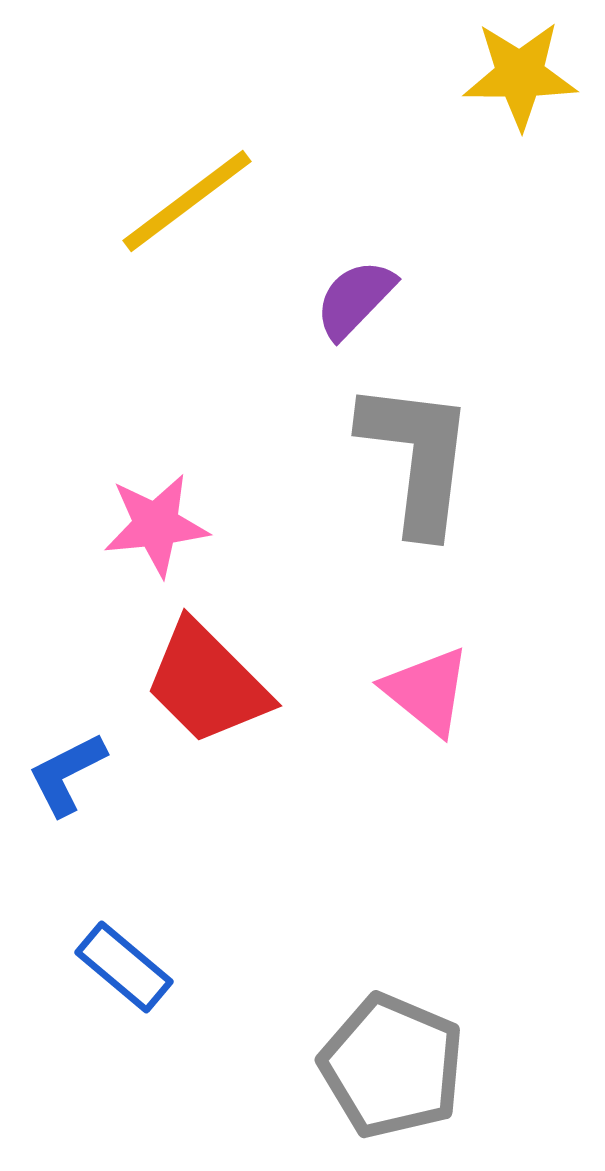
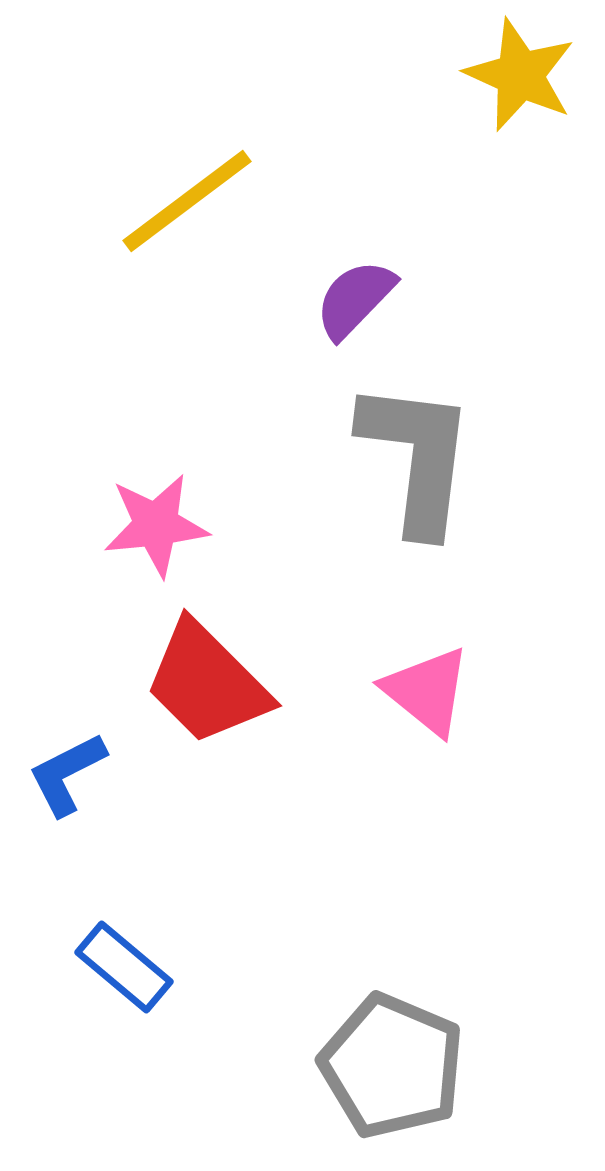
yellow star: rotated 24 degrees clockwise
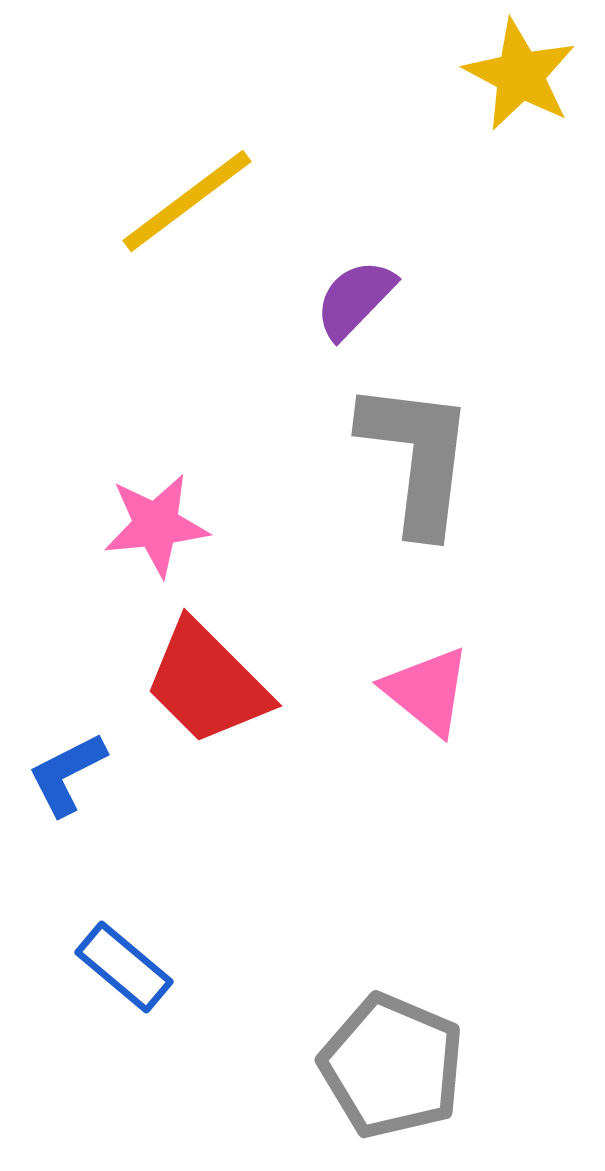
yellow star: rotated 4 degrees clockwise
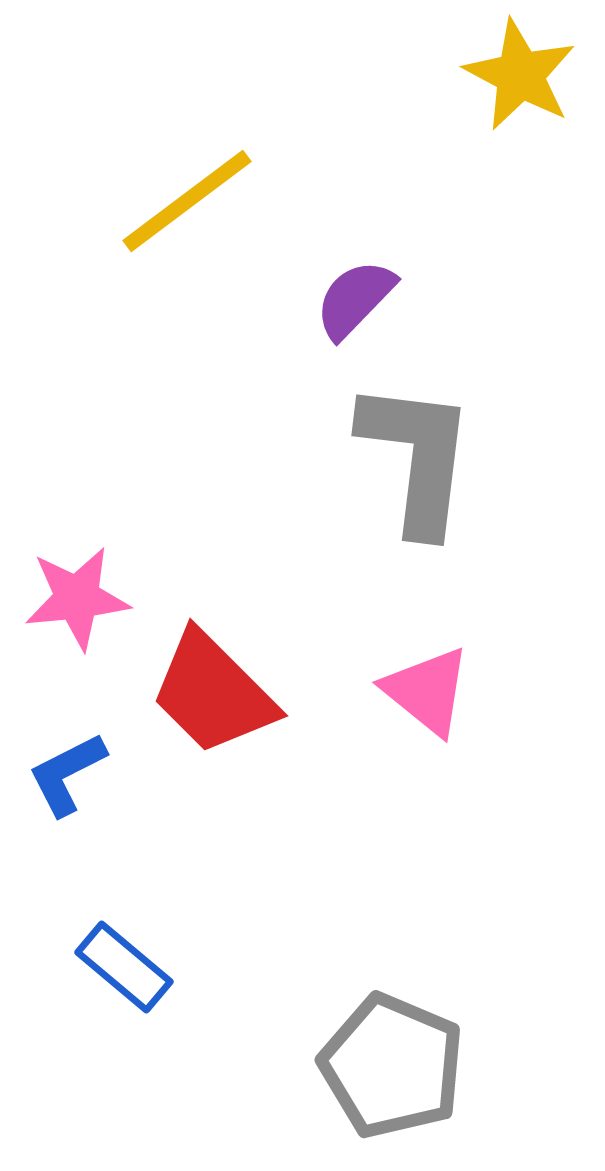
pink star: moved 79 px left, 73 px down
red trapezoid: moved 6 px right, 10 px down
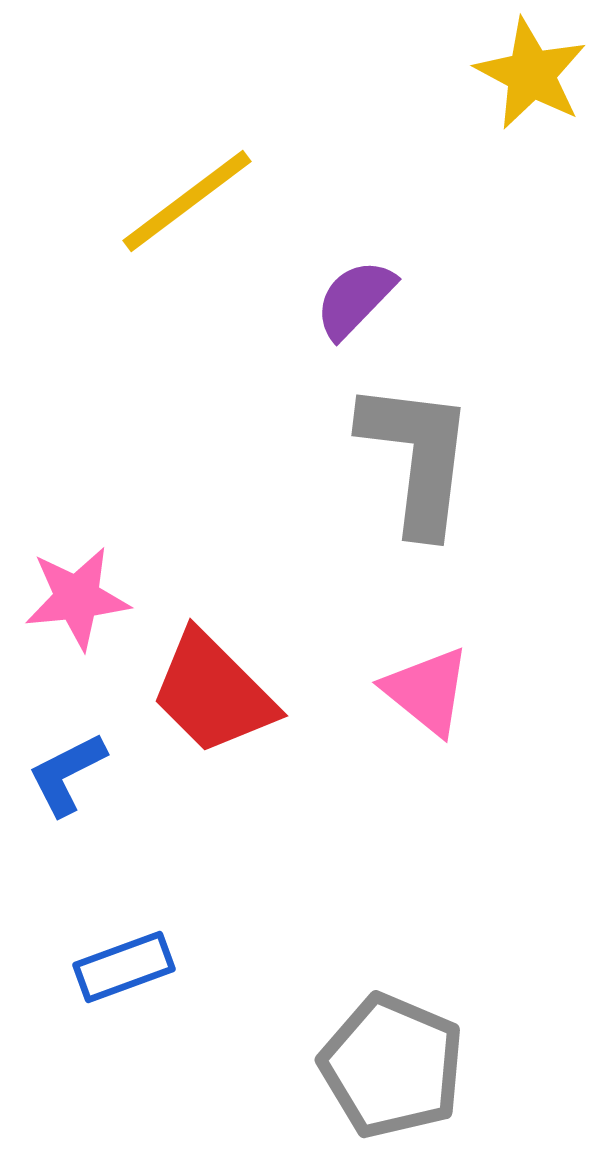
yellow star: moved 11 px right, 1 px up
blue rectangle: rotated 60 degrees counterclockwise
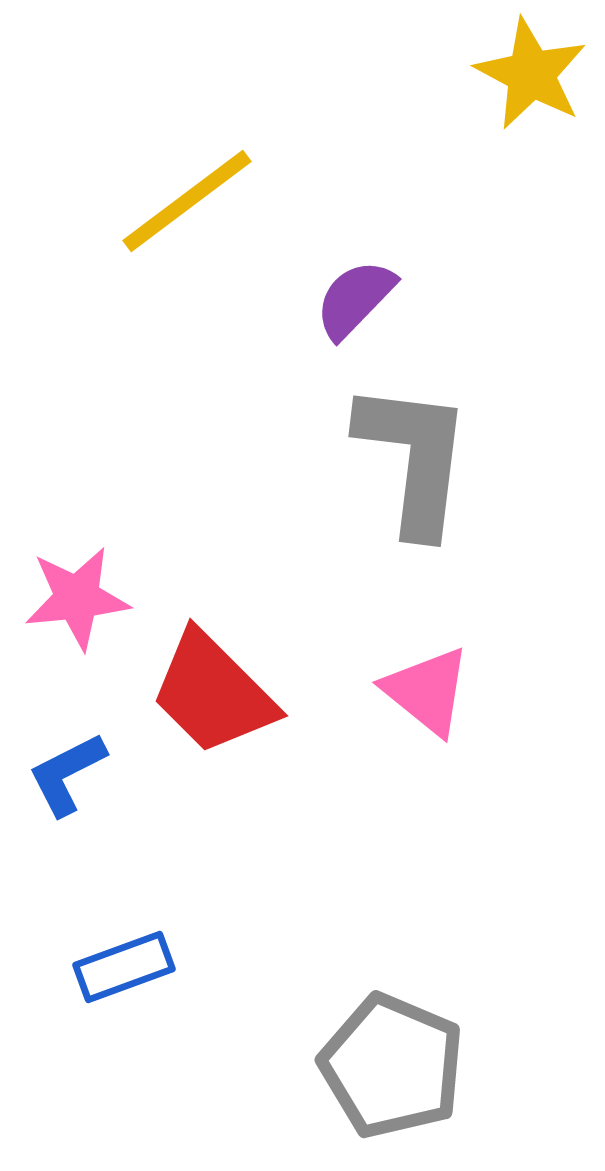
gray L-shape: moved 3 px left, 1 px down
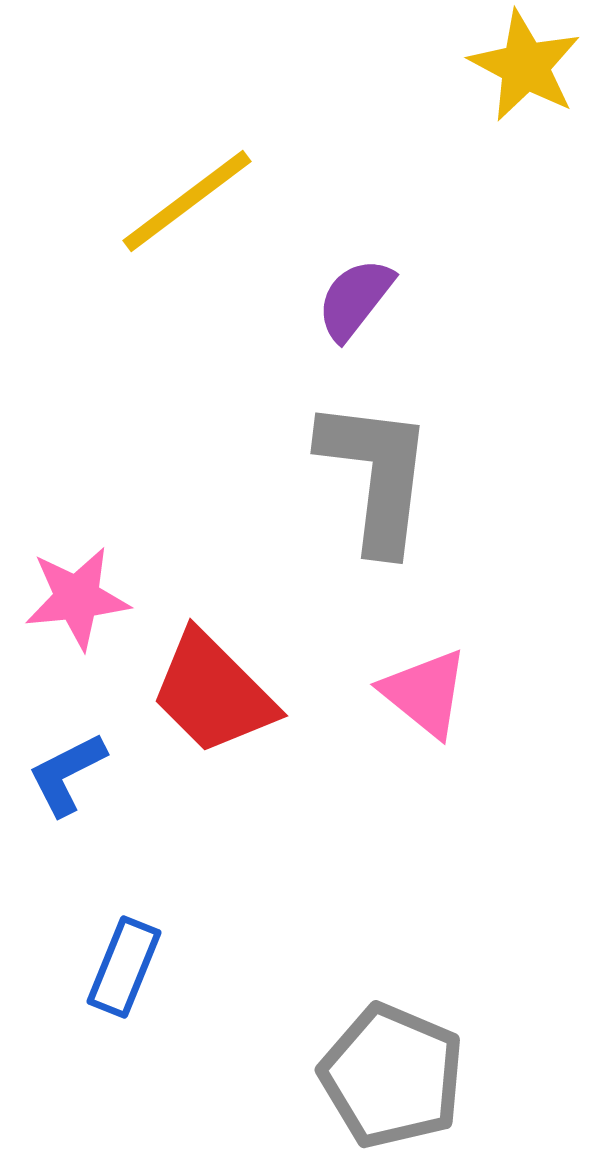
yellow star: moved 6 px left, 8 px up
purple semicircle: rotated 6 degrees counterclockwise
gray L-shape: moved 38 px left, 17 px down
pink triangle: moved 2 px left, 2 px down
blue rectangle: rotated 48 degrees counterclockwise
gray pentagon: moved 10 px down
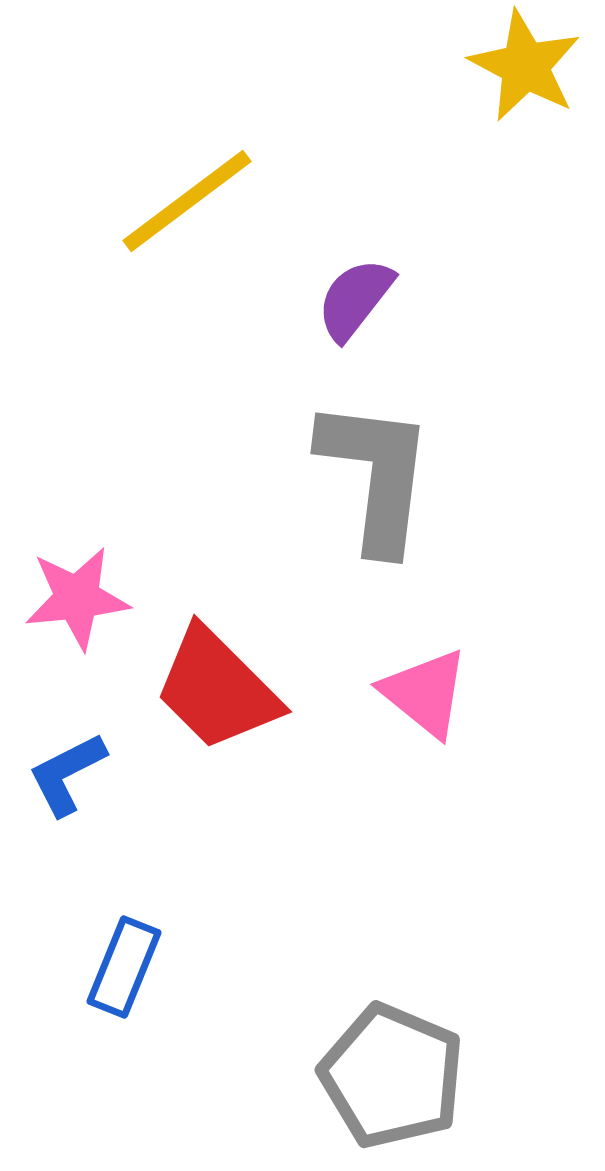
red trapezoid: moved 4 px right, 4 px up
